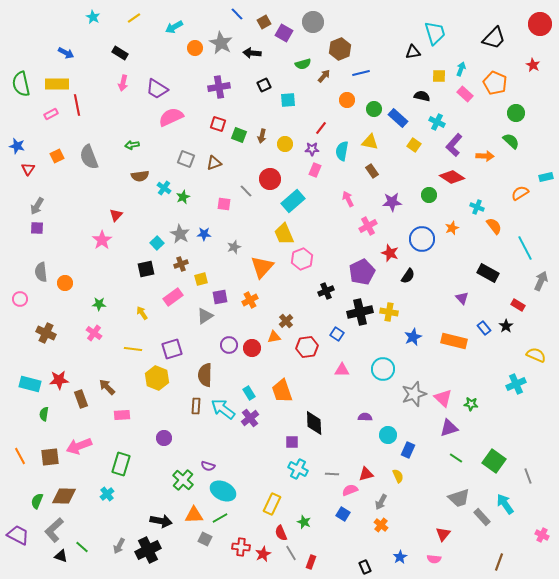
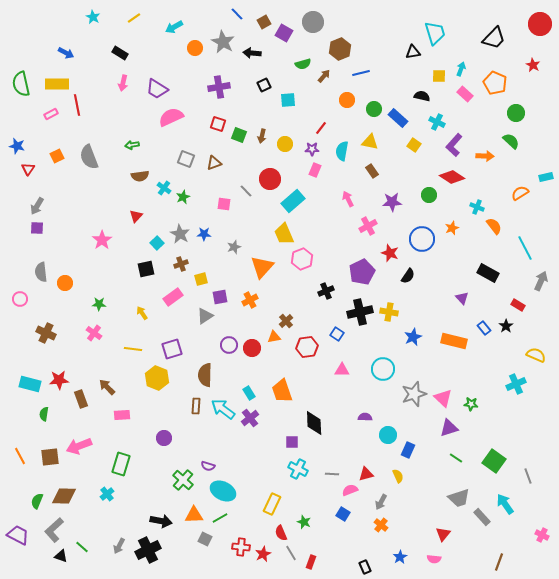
gray star at (221, 43): moved 2 px right, 1 px up
red triangle at (116, 215): moved 20 px right, 1 px down
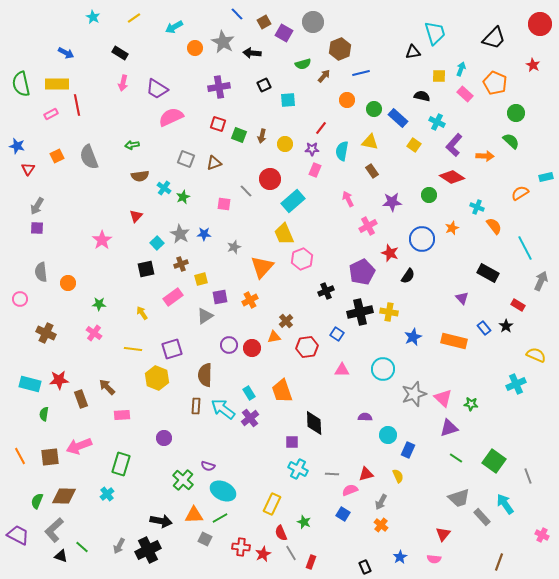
orange circle at (65, 283): moved 3 px right
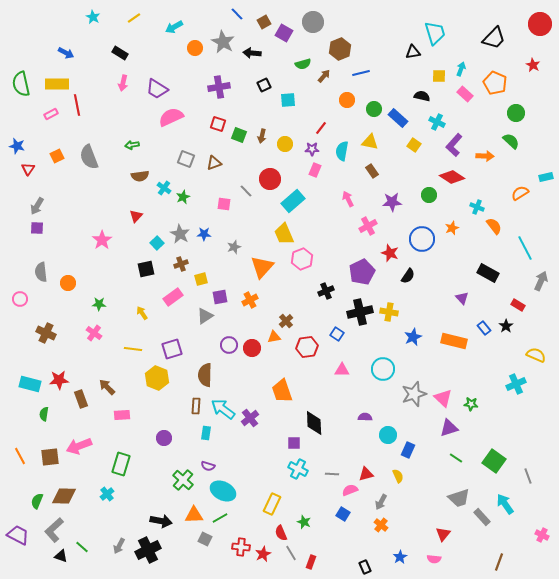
cyan rectangle at (249, 393): moved 43 px left, 40 px down; rotated 40 degrees clockwise
purple square at (292, 442): moved 2 px right, 1 px down
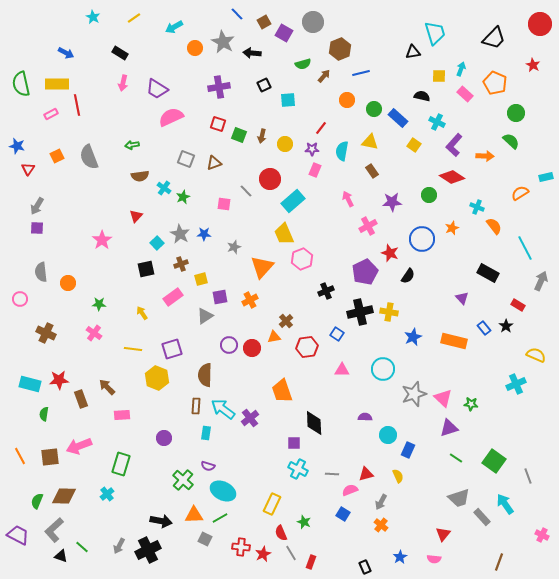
purple pentagon at (362, 272): moved 3 px right
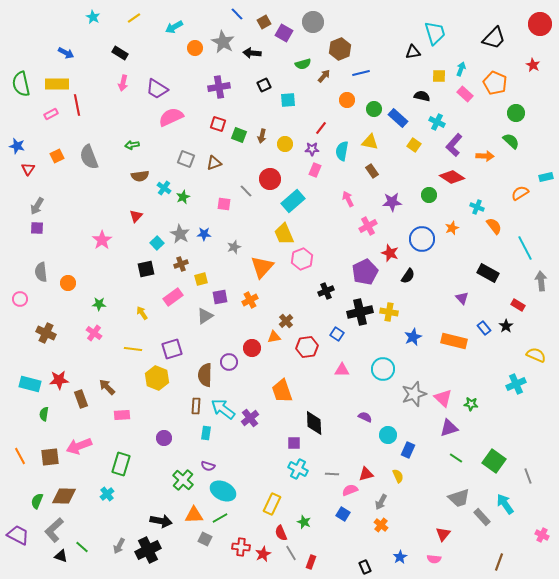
gray arrow at (541, 281): rotated 30 degrees counterclockwise
purple circle at (229, 345): moved 17 px down
purple semicircle at (365, 417): rotated 24 degrees clockwise
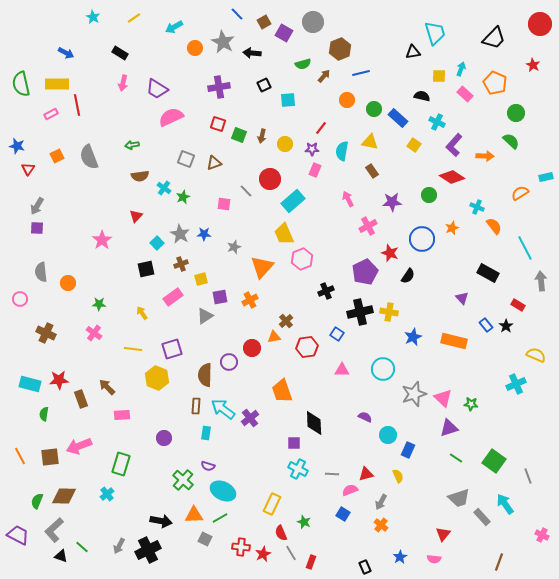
blue rectangle at (484, 328): moved 2 px right, 3 px up
